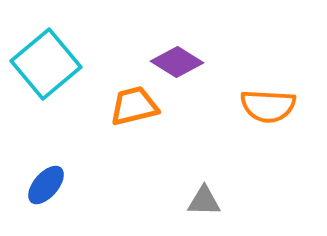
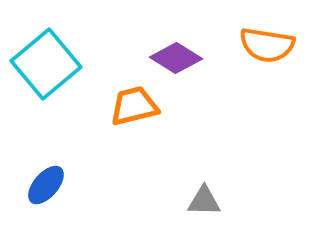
purple diamond: moved 1 px left, 4 px up
orange semicircle: moved 1 px left, 61 px up; rotated 6 degrees clockwise
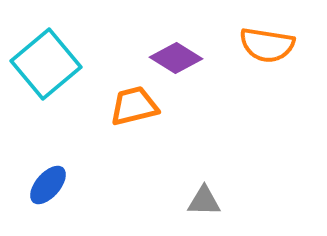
blue ellipse: moved 2 px right
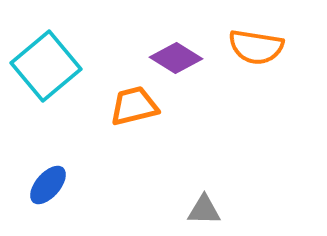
orange semicircle: moved 11 px left, 2 px down
cyan square: moved 2 px down
gray triangle: moved 9 px down
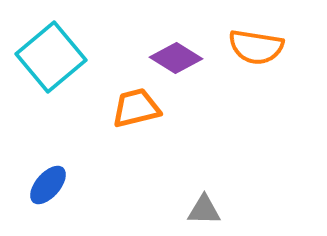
cyan square: moved 5 px right, 9 px up
orange trapezoid: moved 2 px right, 2 px down
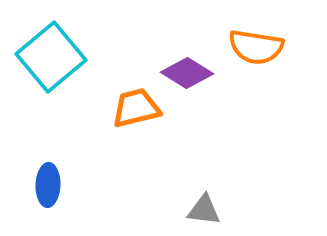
purple diamond: moved 11 px right, 15 px down
blue ellipse: rotated 39 degrees counterclockwise
gray triangle: rotated 6 degrees clockwise
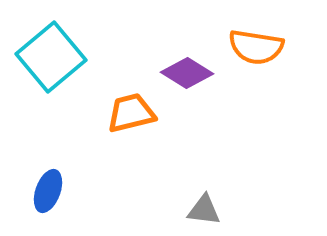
orange trapezoid: moved 5 px left, 5 px down
blue ellipse: moved 6 px down; rotated 18 degrees clockwise
